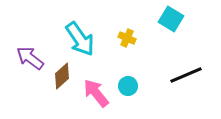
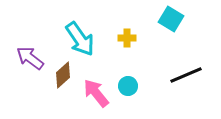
yellow cross: rotated 24 degrees counterclockwise
brown diamond: moved 1 px right, 1 px up
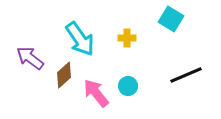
brown diamond: moved 1 px right
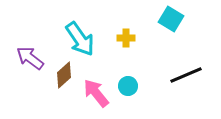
yellow cross: moved 1 px left
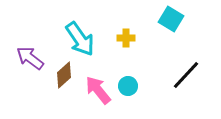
black line: rotated 24 degrees counterclockwise
pink arrow: moved 2 px right, 3 px up
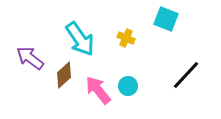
cyan square: moved 5 px left; rotated 10 degrees counterclockwise
yellow cross: rotated 24 degrees clockwise
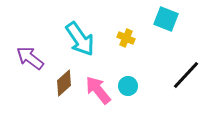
brown diamond: moved 8 px down
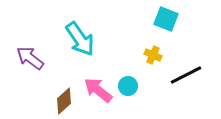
yellow cross: moved 27 px right, 17 px down
black line: rotated 20 degrees clockwise
brown diamond: moved 18 px down
pink arrow: rotated 12 degrees counterclockwise
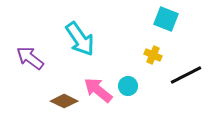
brown diamond: rotated 68 degrees clockwise
